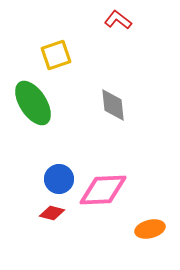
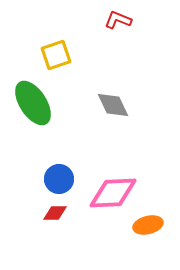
red L-shape: rotated 16 degrees counterclockwise
gray diamond: rotated 20 degrees counterclockwise
pink diamond: moved 10 px right, 3 px down
red diamond: moved 3 px right; rotated 15 degrees counterclockwise
orange ellipse: moved 2 px left, 4 px up
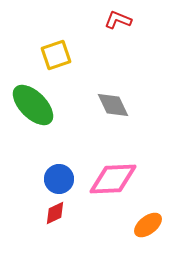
green ellipse: moved 2 px down; rotated 12 degrees counterclockwise
pink diamond: moved 14 px up
red diamond: rotated 25 degrees counterclockwise
orange ellipse: rotated 24 degrees counterclockwise
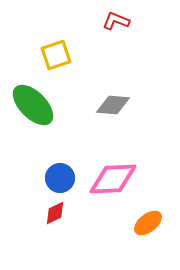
red L-shape: moved 2 px left, 1 px down
gray diamond: rotated 60 degrees counterclockwise
blue circle: moved 1 px right, 1 px up
orange ellipse: moved 2 px up
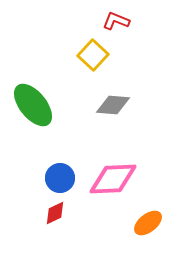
yellow square: moved 37 px right; rotated 28 degrees counterclockwise
green ellipse: rotated 6 degrees clockwise
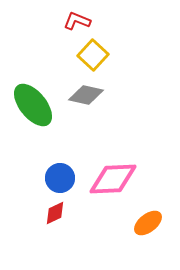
red L-shape: moved 39 px left
gray diamond: moved 27 px left, 10 px up; rotated 8 degrees clockwise
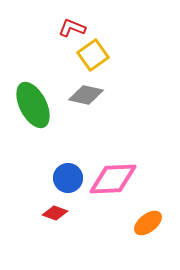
red L-shape: moved 5 px left, 7 px down
yellow square: rotated 12 degrees clockwise
green ellipse: rotated 12 degrees clockwise
blue circle: moved 8 px right
red diamond: rotated 45 degrees clockwise
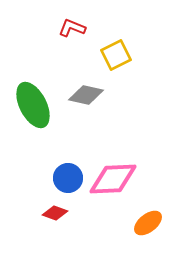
yellow square: moved 23 px right; rotated 8 degrees clockwise
